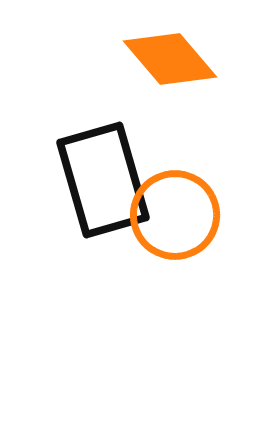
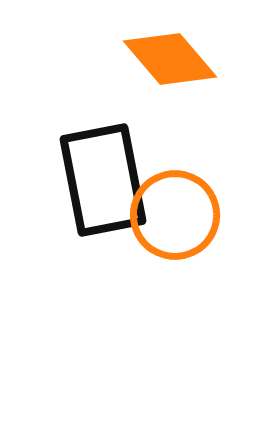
black rectangle: rotated 5 degrees clockwise
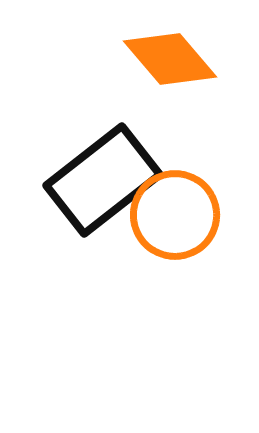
black rectangle: rotated 63 degrees clockwise
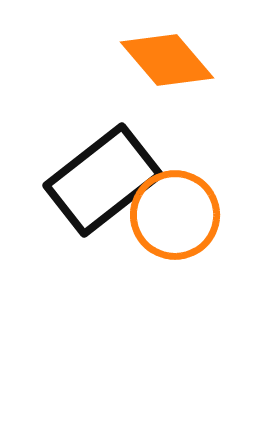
orange diamond: moved 3 px left, 1 px down
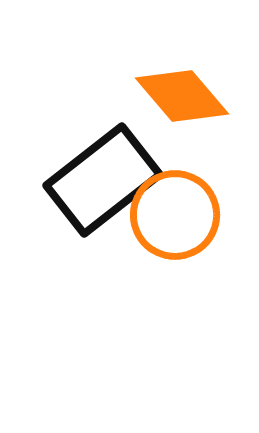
orange diamond: moved 15 px right, 36 px down
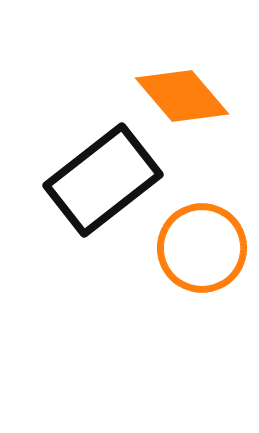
orange circle: moved 27 px right, 33 px down
